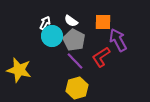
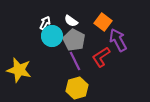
orange square: rotated 36 degrees clockwise
purple line: rotated 18 degrees clockwise
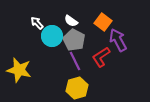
white arrow: moved 8 px left; rotated 72 degrees counterclockwise
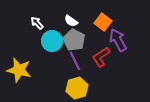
cyan circle: moved 5 px down
